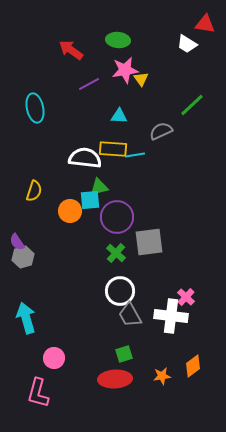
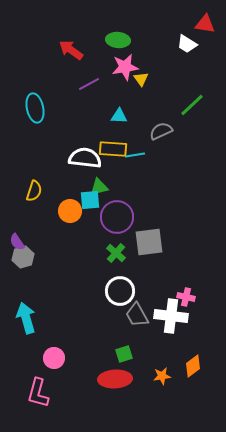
pink star: moved 3 px up
pink cross: rotated 30 degrees counterclockwise
gray trapezoid: moved 7 px right
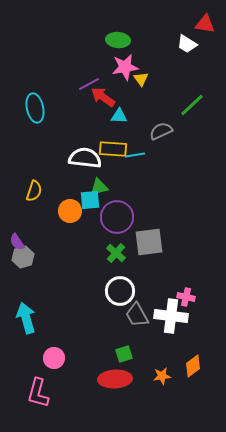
red arrow: moved 32 px right, 47 px down
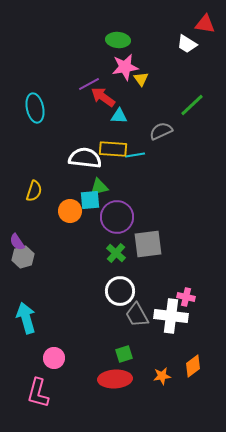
gray square: moved 1 px left, 2 px down
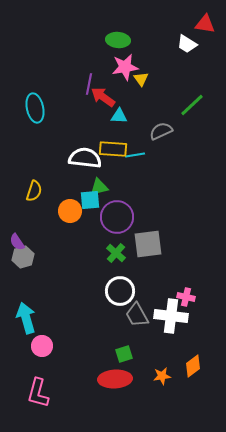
purple line: rotated 50 degrees counterclockwise
pink circle: moved 12 px left, 12 px up
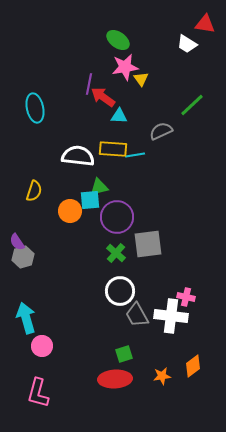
green ellipse: rotated 30 degrees clockwise
white semicircle: moved 7 px left, 2 px up
